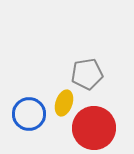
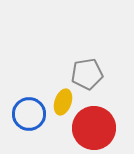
yellow ellipse: moved 1 px left, 1 px up
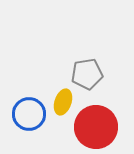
red circle: moved 2 px right, 1 px up
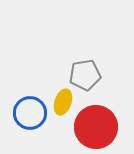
gray pentagon: moved 2 px left, 1 px down
blue circle: moved 1 px right, 1 px up
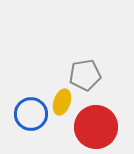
yellow ellipse: moved 1 px left
blue circle: moved 1 px right, 1 px down
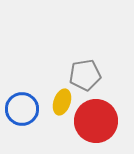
blue circle: moved 9 px left, 5 px up
red circle: moved 6 px up
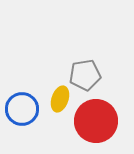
yellow ellipse: moved 2 px left, 3 px up
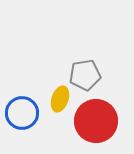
blue circle: moved 4 px down
